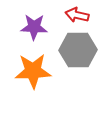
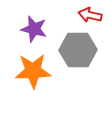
red arrow: moved 13 px right
purple star: moved 2 px down; rotated 12 degrees clockwise
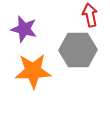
red arrow: rotated 65 degrees clockwise
purple star: moved 10 px left
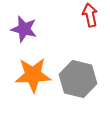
gray hexagon: moved 29 px down; rotated 15 degrees clockwise
orange star: moved 4 px down
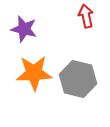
red arrow: moved 4 px left, 1 px down
orange star: moved 1 px right, 2 px up
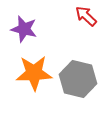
red arrow: rotated 35 degrees counterclockwise
